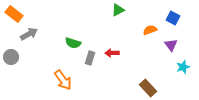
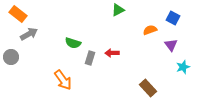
orange rectangle: moved 4 px right
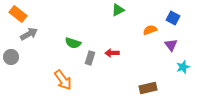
brown rectangle: rotated 60 degrees counterclockwise
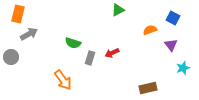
orange rectangle: rotated 66 degrees clockwise
red arrow: rotated 24 degrees counterclockwise
cyan star: moved 1 px down
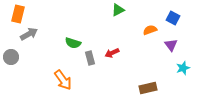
gray rectangle: rotated 32 degrees counterclockwise
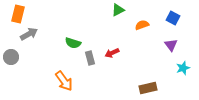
orange semicircle: moved 8 px left, 5 px up
orange arrow: moved 1 px right, 1 px down
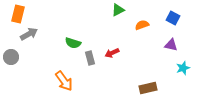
purple triangle: rotated 40 degrees counterclockwise
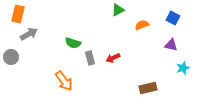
red arrow: moved 1 px right, 5 px down
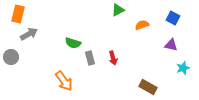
red arrow: rotated 80 degrees counterclockwise
brown rectangle: moved 1 px up; rotated 42 degrees clockwise
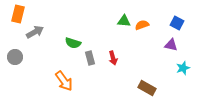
green triangle: moved 6 px right, 11 px down; rotated 32 degrees clockwise
blue square: moved 4 px right, 5 px down
gray arrow: moved 6 px right, 2 px up
gray circle: moved 4 px right
brown rectangle: moved 1 px left, 1 px down
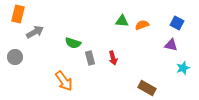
green triangle: moved 2 px left
